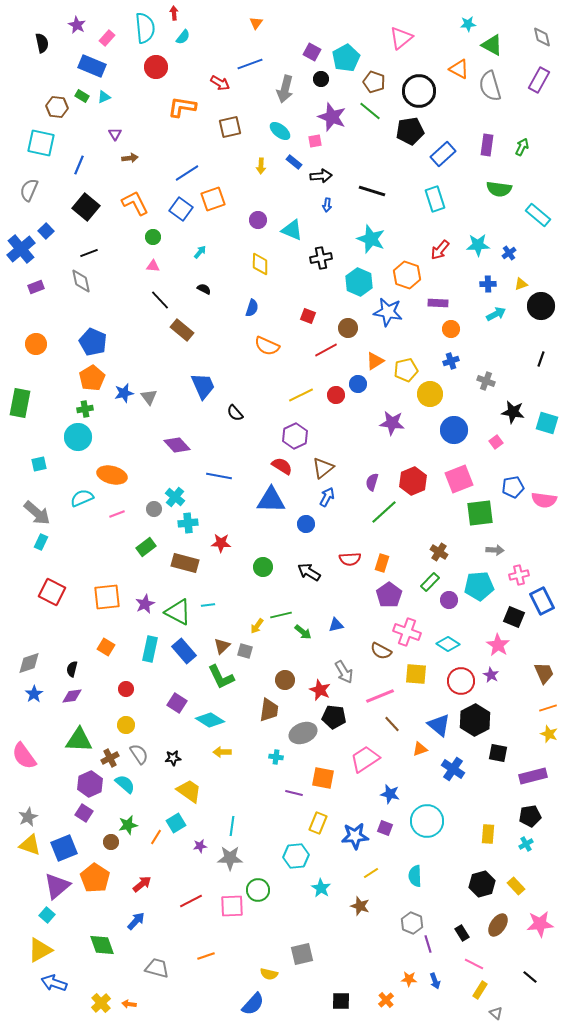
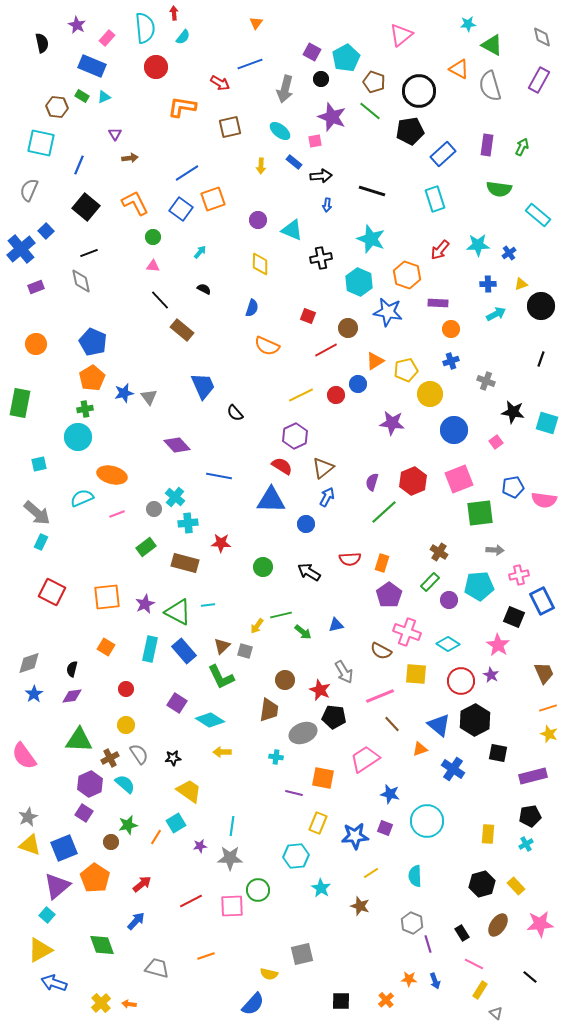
pink triangle at (401, 38): moved 3 px up
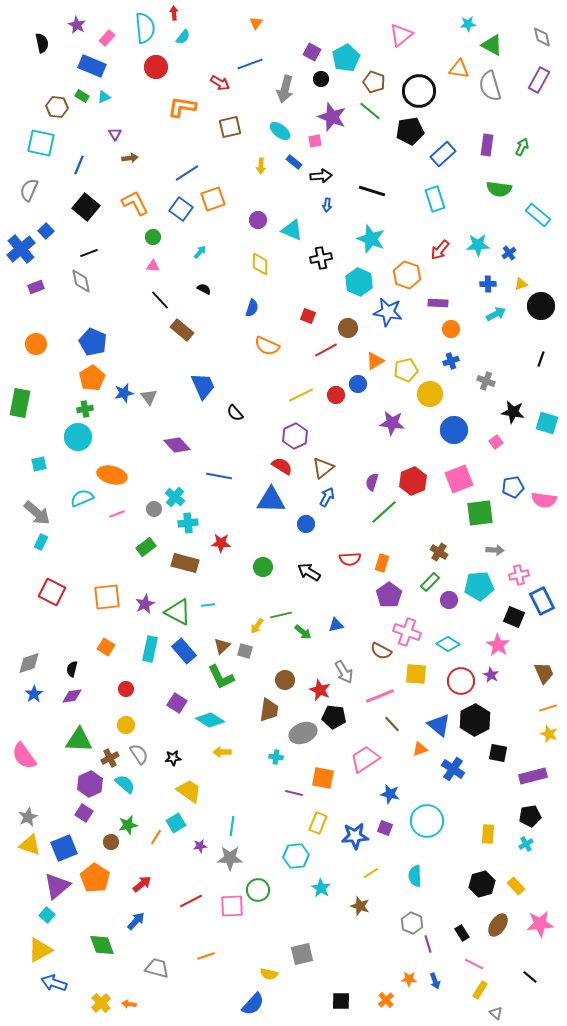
orange triangle at (459, 69): rotated 20 degrees counterclockwise
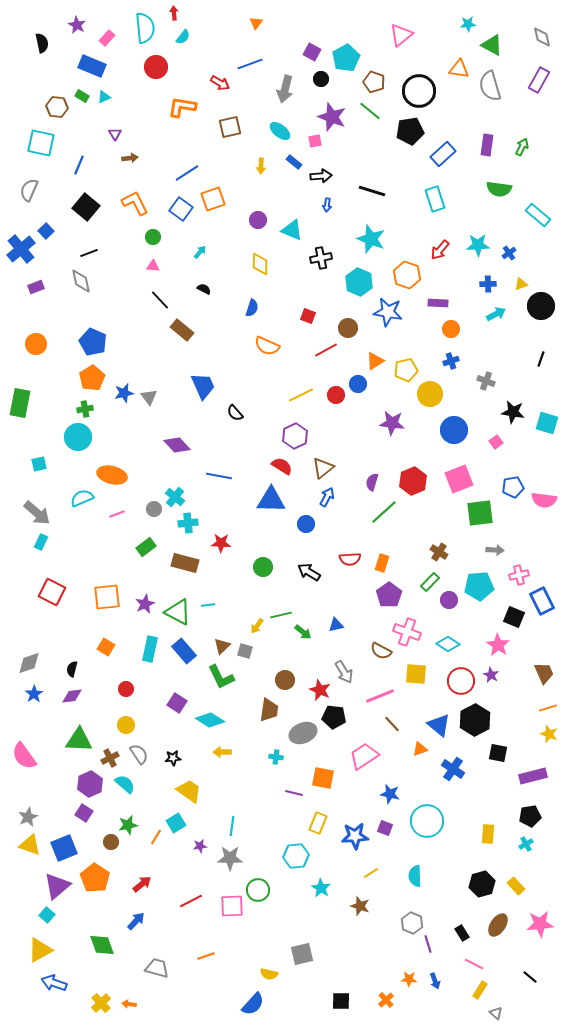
pink trapezoid at (365, 759): moved 1 px left, 3 px up
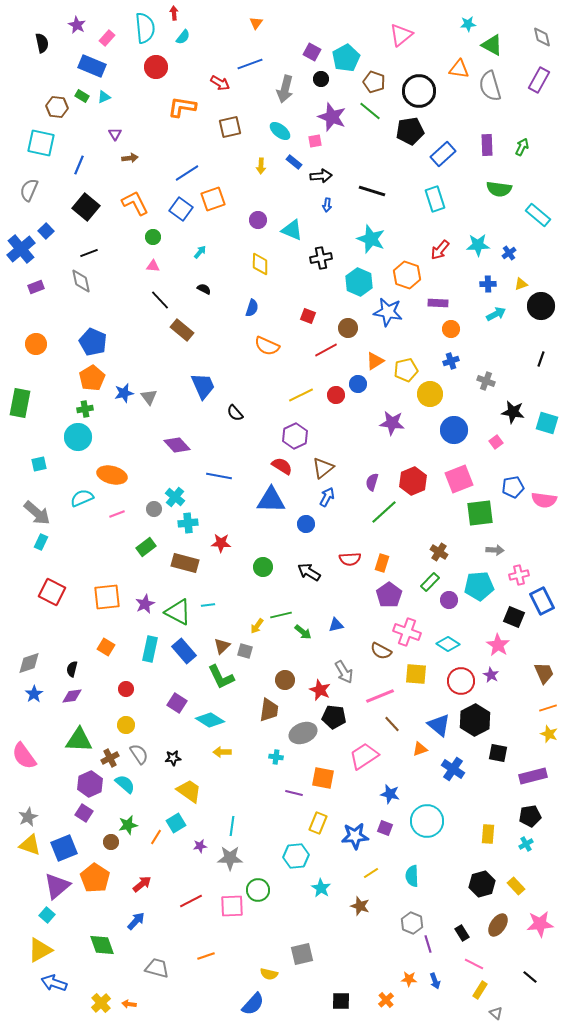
purple rectangle at (487, 145): rotated 10 degrees counterclockwise
cyan semicircle at (415, 876): moved 3 px left
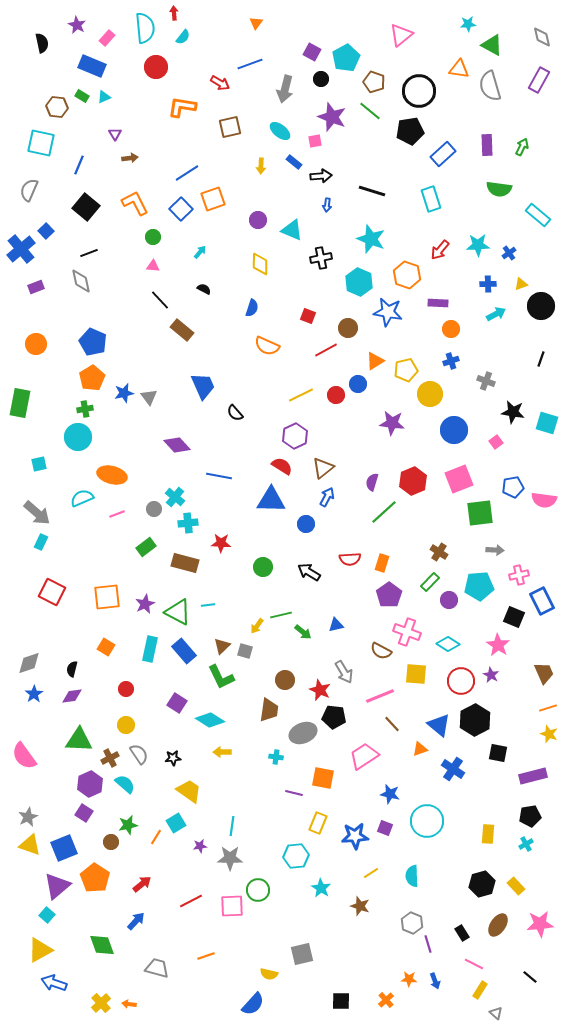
cyan rectangle at (435, 199): moved 4 px left
blue square at (181, 209): rotated 10 degrees clockwise
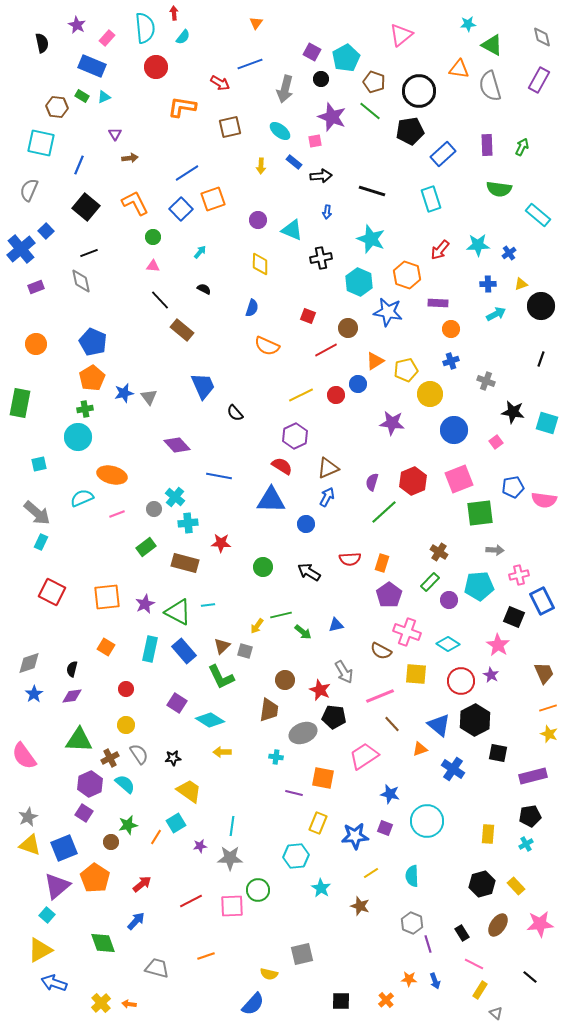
blue arrow at (327, 205): moved 7 px down
brown triangle at (323, 468): moved 5 px right; rotated 15 degrees clockwise
green diamond at (102, 945): moved 1 px right, 2 px up
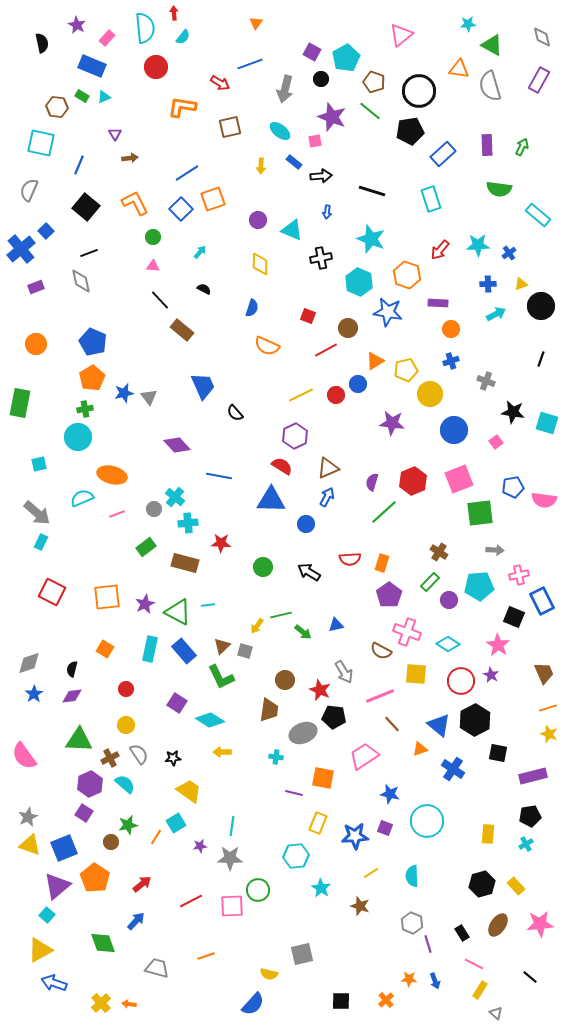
orange square at (106, 647): moved 1 px left, 2 px down
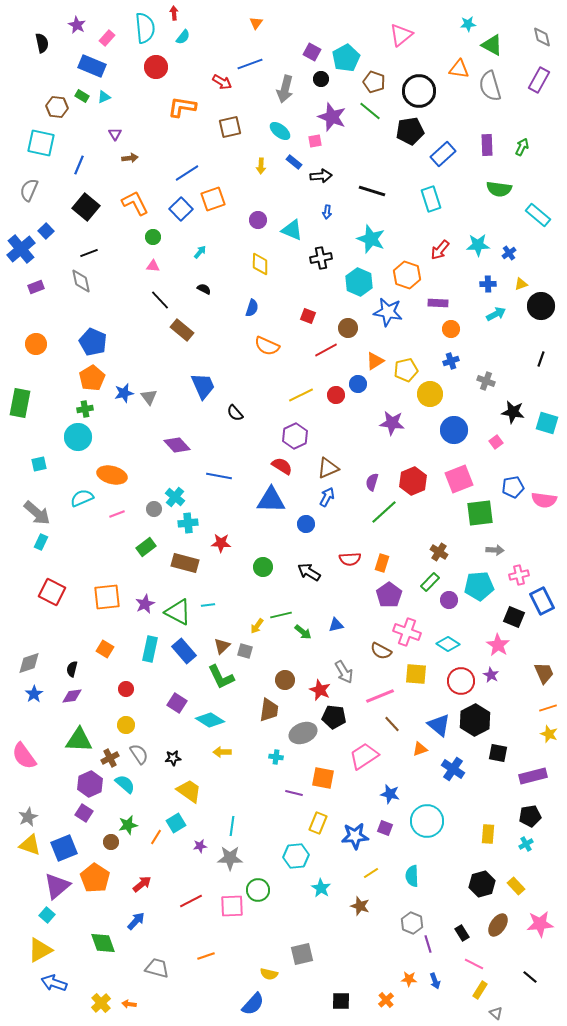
red arrow at (220, 83): moved 2 px right, 1 px up
